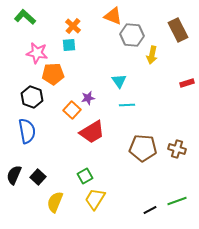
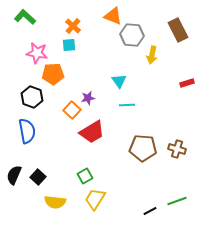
yellow semicircle: rotated 105 degrees counterclockwise
black line: moved 1 px down
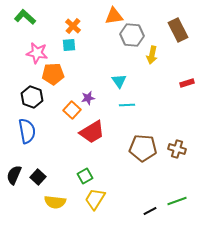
orange triangle: moved 1 px right; rotated 30 degrees counterclockwise
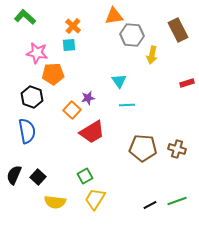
black line: moved 6 px up
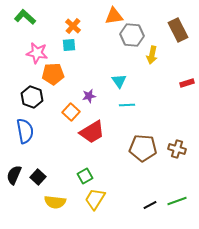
purple star: moved 1 px right, 2 px up
orange square: moved 1 px left, 2 px down
blue semicircle: moved 2 px left
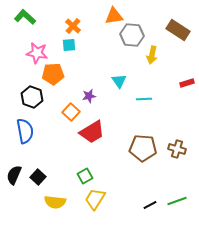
brown rectangle: rotated 30 degrees counterclockwise
cyan line: moved 17 px right, 6 px up
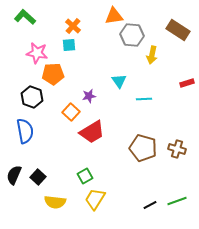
brown pentagon: rotated 12 degrees clockwise
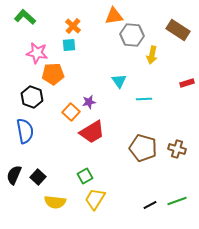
purple star: moved 6 px down
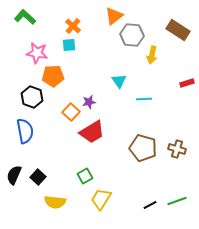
orange triangle: rotated 30 degrees counterclockwise
orange pentagon: moved 2 px down
yellow trapezoid: moved 6 px right
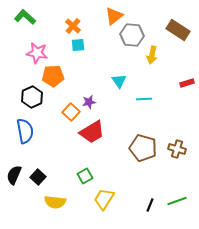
cyan square: moved 9 px right
black hexagon: rotated 15 degrees clockwise
yellow trapezoid: moved 3 px right
black line: rotated 40 degrees counterclockwise
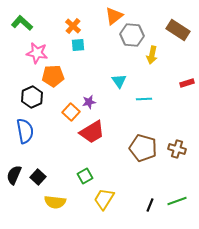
green L-shape: moved 3 px left, 6 px down
